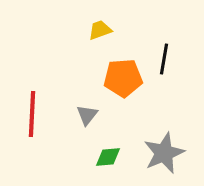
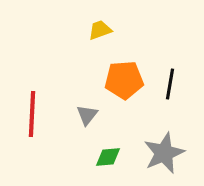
black line: moved 6 px right, 25 px down
orange pentagon: moved 1 px right, 2 px down
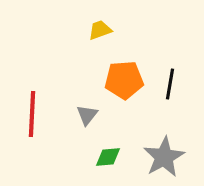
gray star: moved 4 px down; rotated 6 degrees counterclockwise
